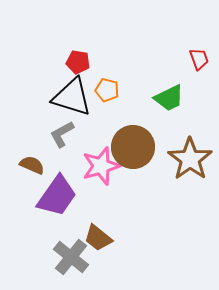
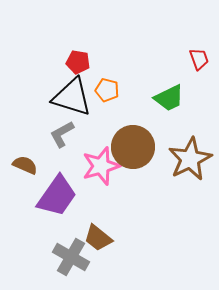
brown star: rotated 9 degrees clockwise
brown semicircle: moved 7 px left
gray cross: rotated 9 degrees counterclockwise
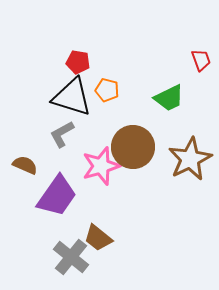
red trapezoid: moved 2 px right, 1 px down
gray cross: rotated 9 degrees clockwise
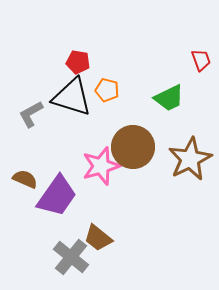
gray L-shape: moved 31 px left, 20 px up
brown semicircle: moved 14 px down
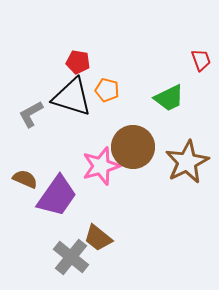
brown star: moved 3 px left, 3 px down
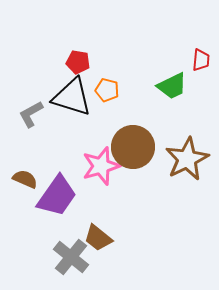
red trapezoid: rotated 25 degrees clockwise
green trapezoid: moved 3 px right, 12 px up
brown star: moved 3 px up
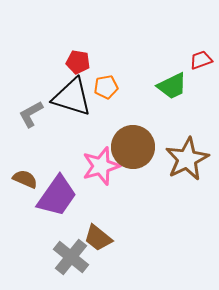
red trapezoid: rotated 115 degrees counterclockwise
orange pentagon: moved 1 px left, 3 px up; rotated 25 degrees counterclockwise
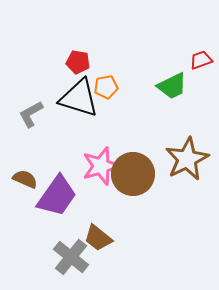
black triangle: moved 7 px right, 1 px down
brown circle: moved 27 px down
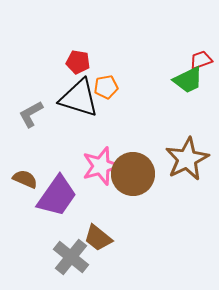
green trapezoid: moved 16 px right, 6 px up
